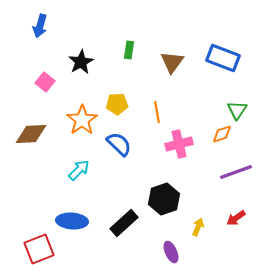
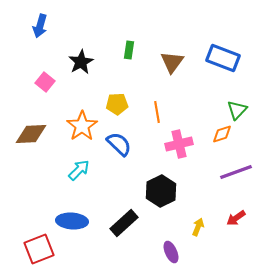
green triangle: rotated 10 degrees clockwise
orange star: moved 6 px down
black hexagon: moved 3 px left, 8 px up; rotated 8 degrees counterclockwise
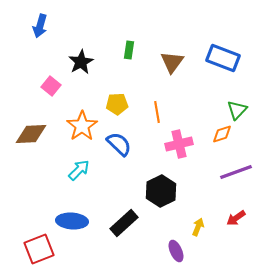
pink square: moved 6 px right, 4 px down
purple ellipse: moved 5 px right, 1 px up
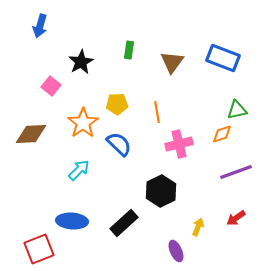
green triangle: rotated 35 degrees clockwise
orange star: moved 1 px right, 3 px up
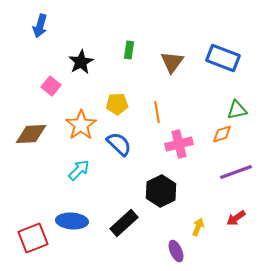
orange star: moved 2 px left, 2 px down
red square: moved 6 px left, 11 px up
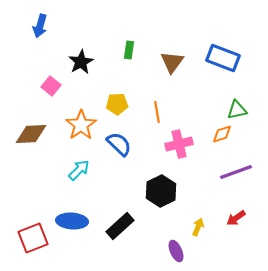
black rectangle: moved 4 px left, 3 px down
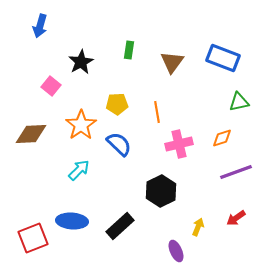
green triangle: moved 2 px right, 8 px up
orange diamond: moved 4 px down
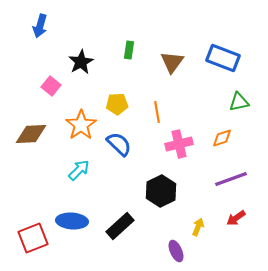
purple line: moved 5 px left, 7 px down
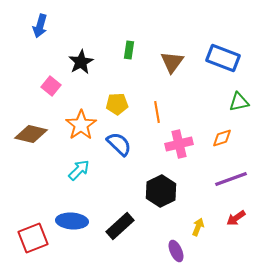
brown diamond: rotated 16 degrees clockwise
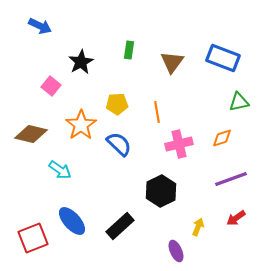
blue arrow: rotated 80 degrees counterclockwise
cyan arrow: moved 19 px left; rotated 80 degrees clockwise
blue ellipse: rotated 44 degrees clockwise
